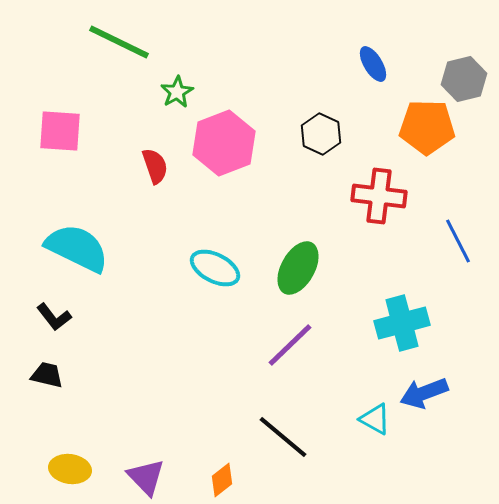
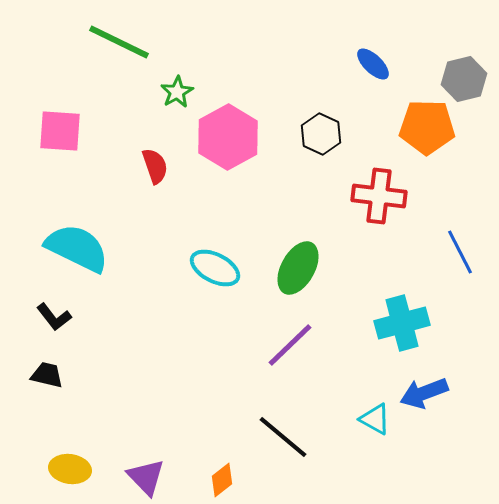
blue ellipse: rotated 15 degrees counterclockwise
pink hexagon: moved 4 px right, 6 px up; rotated 8 degrees counterclockwise
blue line: moved 2 px right, 11 px down
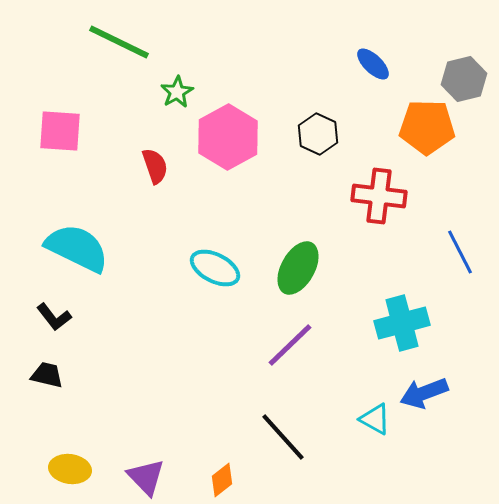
black hexagon: moved 3 px left
black line: rotated 8 degrees clockwise
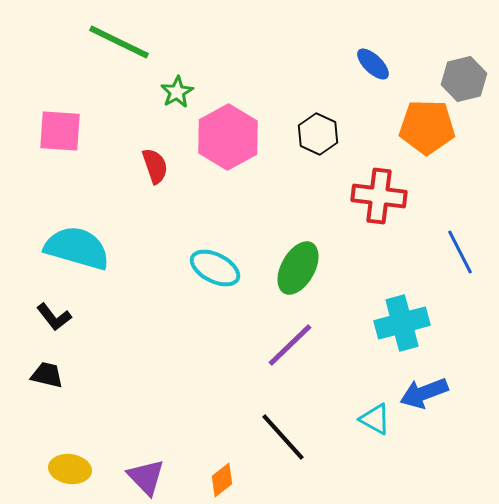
cyan semicircle: rotated 10 degrees counterclockwise
